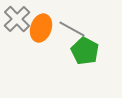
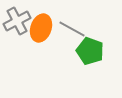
gray cross: moved 2 px down; rotated 16 degrees clockwise
green pentagon: moved 5 px right; rotated 8 degrees counterclockwise
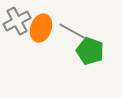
gray line: moved 2 px down
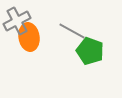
orange ellipse: moved 12 px left, 9 px down; rotated 28 degrees counterclockwise
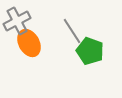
gray line: rotated 28 degrees clockwise
orange ellipse: moved 6 px down; rotated 20 degrees counterclockwise
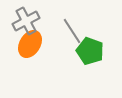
gray cross: moved 9 px right
orange ellipse: moved 1 px right, 1 px down; rotated 60 degrees clockwise
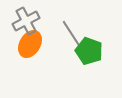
gray line: moved 1 px left, 2 px down
green pentagon: moved 1 px left
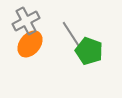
gray line: moved 1 px down
orange ellipse: rotated 8 degrees clockwise
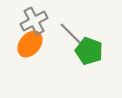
gray cross: moved 8 px right
gray line: rotated 12 degrees counterclockwise
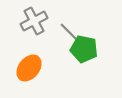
orange ellipse: moved 1 px left, 24 px down
green pentagon: moved 5 px left, 2 px up; rotated 8 degrees counterclockwise
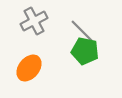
gray line: moved 11 px right, 3 px up
green pentagon: moved 1 px right, 2 px down
